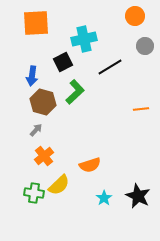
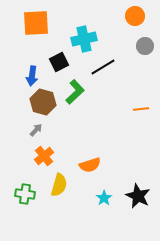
black square: moved 4 px left
black line: moved 7 px left
yellow semicircle: rotated 30 degrees counterclockwise
green cross: moved 9 px left, 1 px down
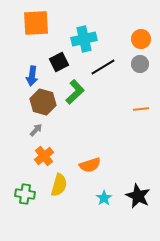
orange circle: moved 6 px right, 23 px down
gray circle: moved 5 px left, 18 px down
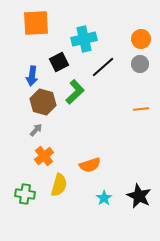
black line: rotated 10 degrees counterclockwise
black star: moved 1 px right
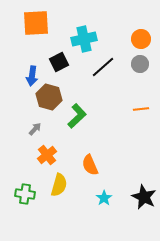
green L-shape: moved 2 px right, 24 px down
brown hexagon: moved 6 px right, 5 px up
gray arrow: moved 1 px left, 1 px up
orange cross: moved 3 px right, 1 px up
orange semicircle: rotated 85 degrees clockwise
black star: moved 5 px right, 1 px down
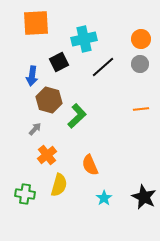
brown hexagon: moved 3 px down
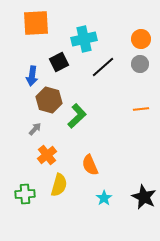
green cross: rotated 12 degrees counterclockwise
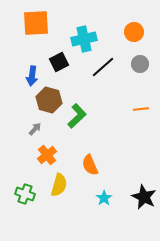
orange circle: moved 7 px left, 7 px up
green cross: rotated 24 degrees clockwise
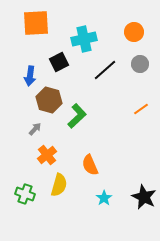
black line: moved 2 px right, 3 px down
blue arrow: moved 2 px left
orange line: rotated 28 degrees counterclockwise
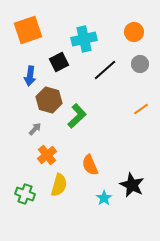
orange square: moved 8 px left, 7 px down; rotated 16 degrees counterclockwise
black star: moved 12 px left, 12 px up
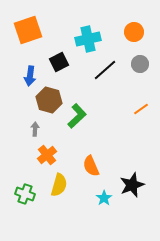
cyan cross: moved 4 px right
gray arrow: rotated 40 degrees counterclockwise
orange semicircle: moved 1 px right, 1 px down
black star: rotated 25 degrees clockwise
